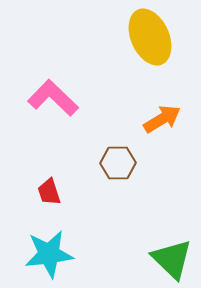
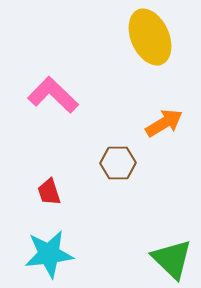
pink L-shape: moved 3 px up
orange arrow: moved 2 px right, 4 px down
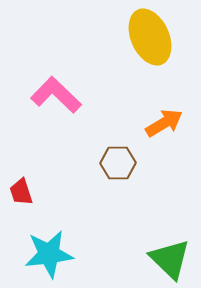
pink L-shape: moved 3 px right
red trapezoid: moved 28 px left
green triangle: moved 2 px left
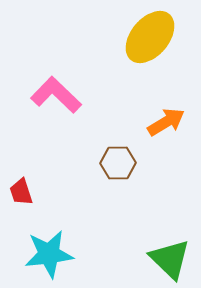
yellow ellipse: rotated 64 degrees clockwise
orange arrow: moved 2 px right, 1 px up
